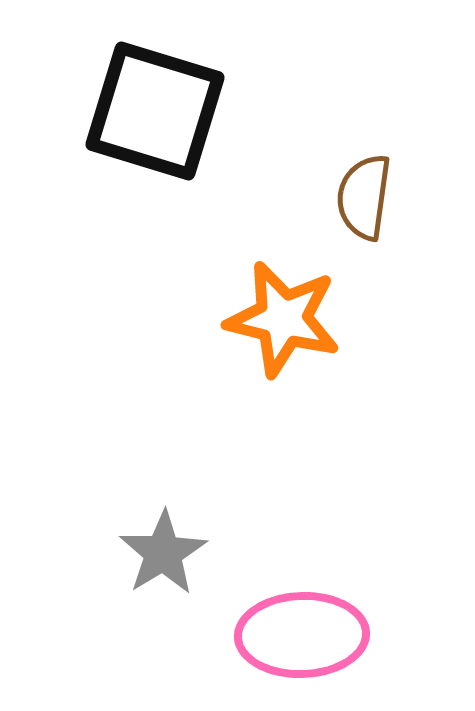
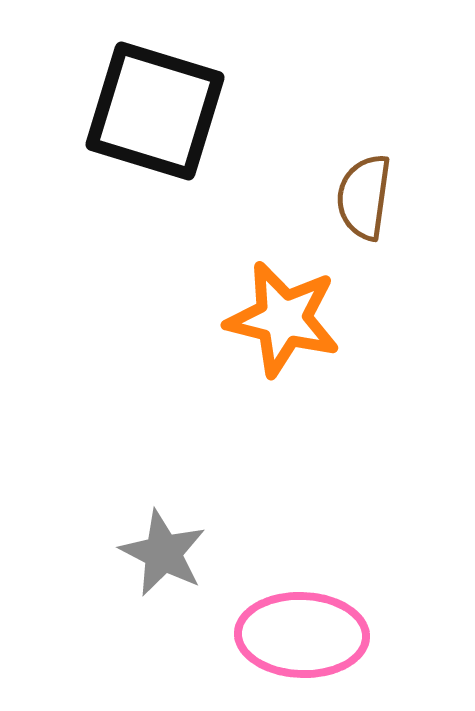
gray star: rotated 14 degrees counterclockwise
pink ellipse: rotated 4 degrees clockwise
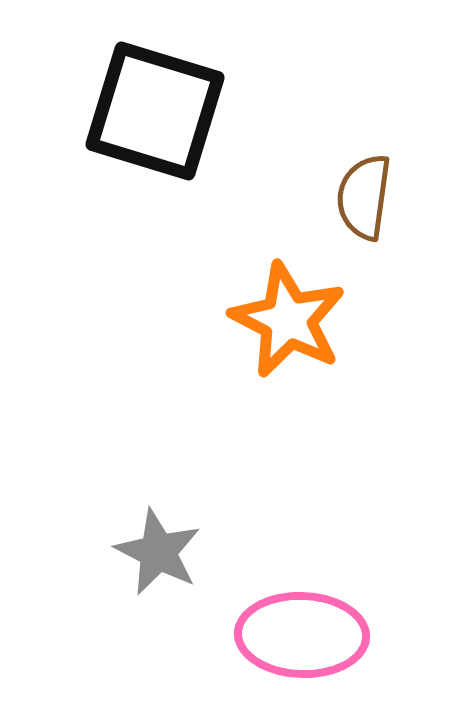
orange star: moved 5 px right, 1 px down; rotated 13 degrees clockwise
gray star: moved 5 px left, 1 px up
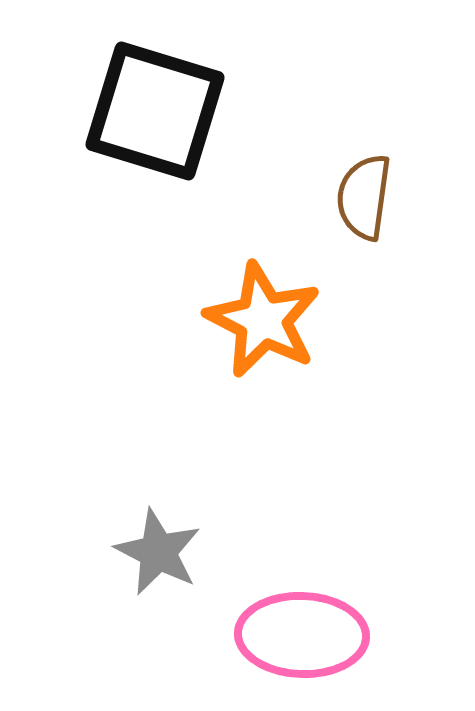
orange star: moved 25 px left
